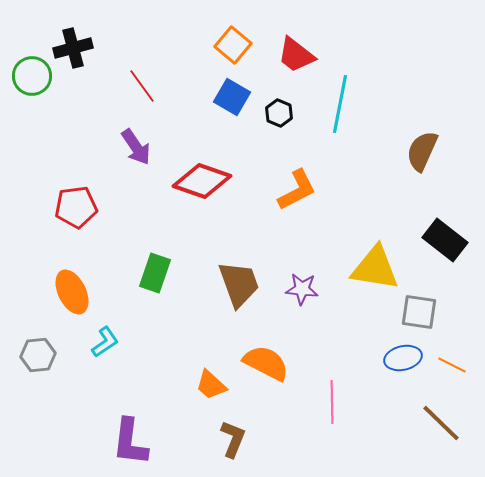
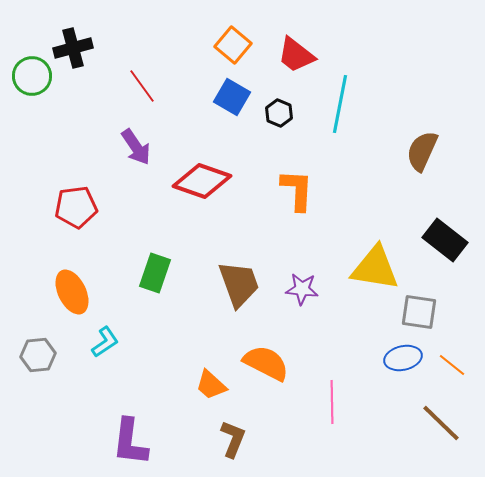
orange L-shape: rotated 60 degrees counterclockwise
orange line: rotated 12 degrees clockwise
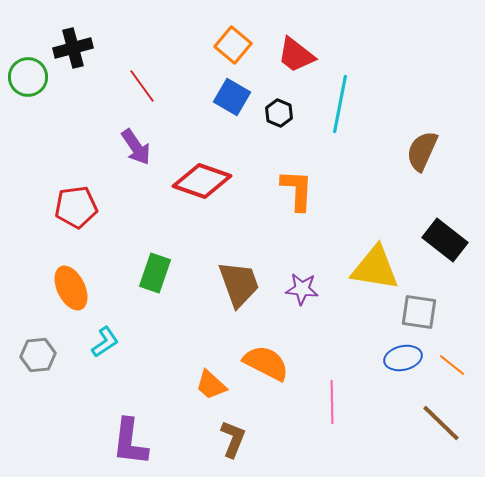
green circle: moved 4 px left, 1 px down
orange ellipse: moved 1 px left, 4 px up
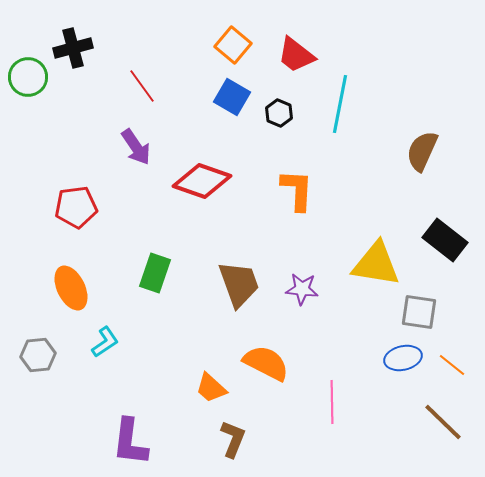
yellow triangle: moved 1 px right, 4 px up
orange trapezoid: moved 3 px down
brown line: moved 2 px right, 1 px up
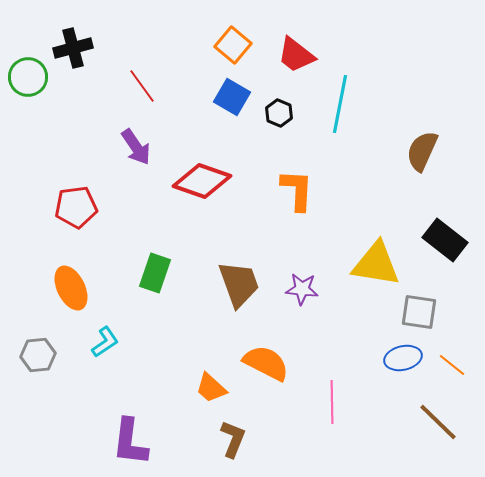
brown line: moved 5 px left
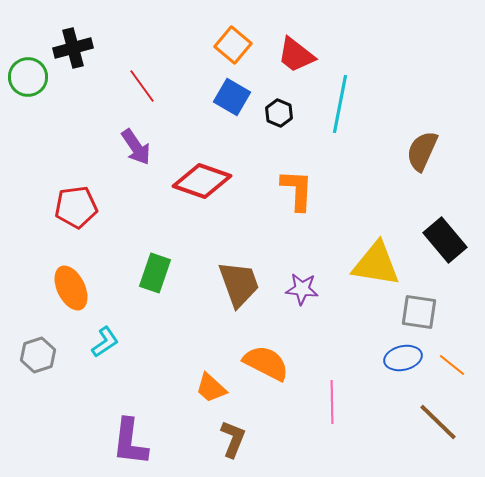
black rectangle: rotated 12 degrees clockwise
gray hexagon: rotated 12 degrees counterclockwise
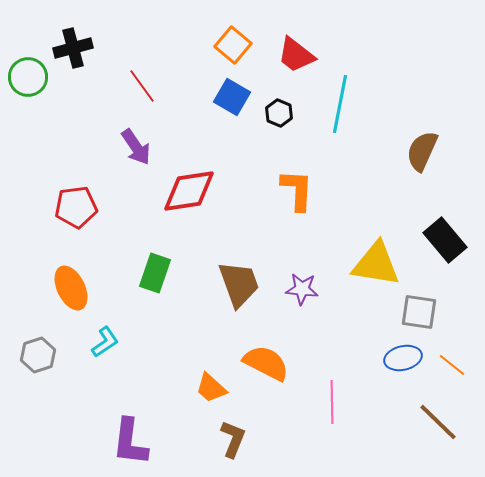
red diamond: moved 13 px left, 10 px down; rotated 28 degrees counterclockwise
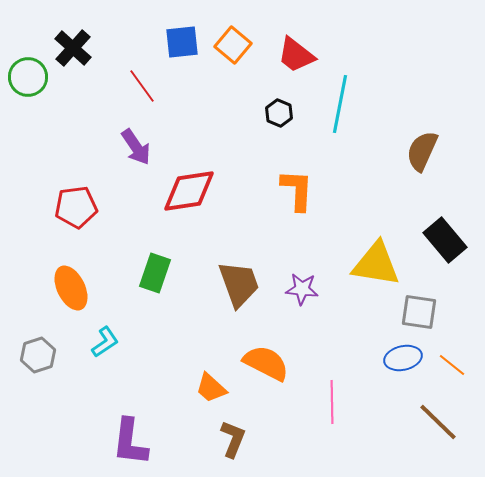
black cross: rotated 33 degrees counterclockwise
blue square: moved 50 px left, 55 px up; rotated 36 degrees counterclockwise
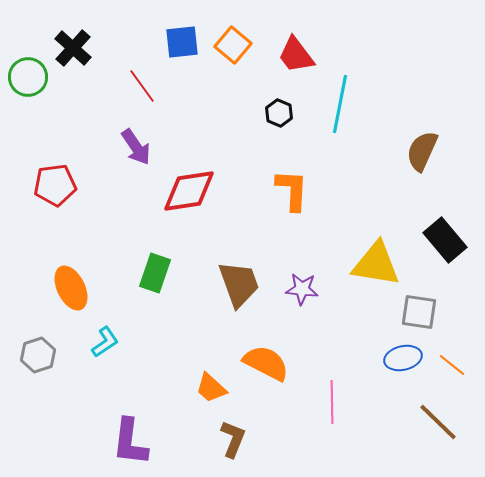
red trapezoid: rotated 15 degrees clockwise
orange L-shape: moved 5 px left
red pentagon: moved 21 px left, 22 px up
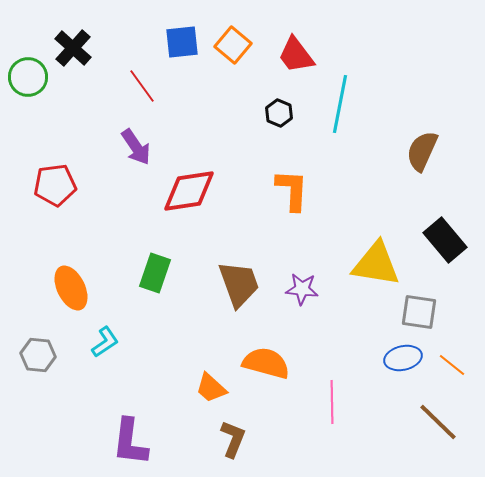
gray hexagon: rotated 24 degrees clockwise
orange semicircle: rotated 12 degrees counterclockwise
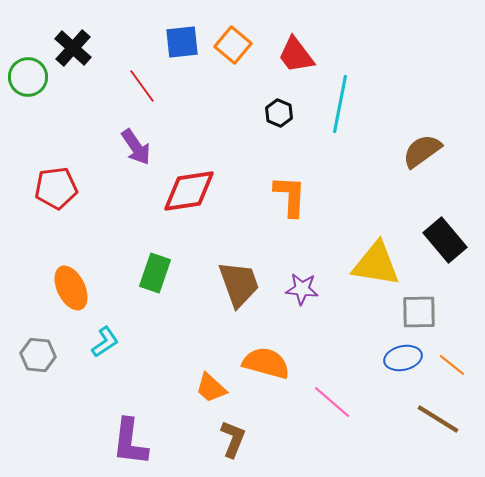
brown semicircle: rotated 30 degrees clockwise
red pentagon: moved 1 px right, 3 px down
orange L-shape: moved 2 px left, 6 px down
gray square: rotated 9 degrees counterclockwise
pink line: rotated 48 degrees counterclockwise
brown line: moved 3 px up; rotated 12 degrees counterclockwise
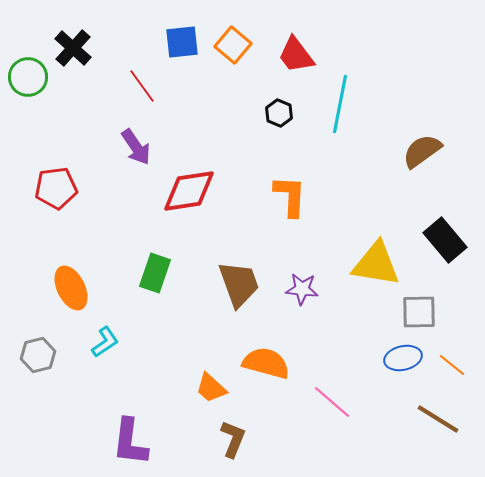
gray hexagon: rotated 20 degrees counterclockwise
